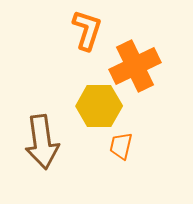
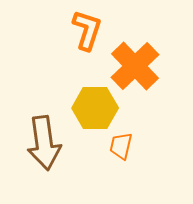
orange cross: rotated 18 degrees counterclockwise
yellow hexagon: moved 4 px left, 2 px down
brown arrow: moved 2 px right, 1 px down
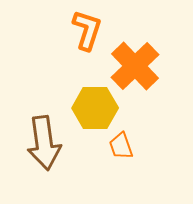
orange trapezoid: rotated 32 degrees counterclockwise
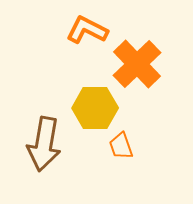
orange L-shape: rotated 81 degrees counterclockwise
orange cross: moved 2 px right, 2 px up
brown arrow: moved 1 px down; rotated 18 degrees clockwise
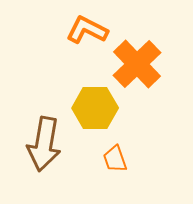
orange trapezoid: moved 6 px left, 13 px down
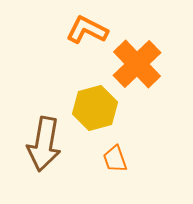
yellow hexagon: rotated 15 degrees counterclockwise
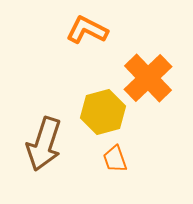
orange cross: moved 11 px right, 14 px down
yellow hexagon: moved 8 px right, 4 px down
brown arrow: rotated 8 degrees clockwise
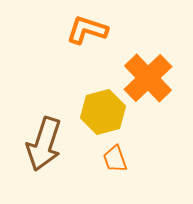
orange L-shape: rotated 9 degrees counterclockwise
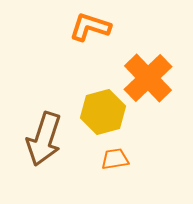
orange L-shape: moved 3 px right, 3 px up
brown arrow: moved 5 px up
orange trapezoid: rotated 100 degrees clockwise
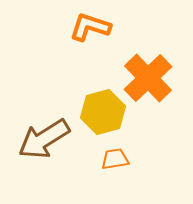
brown arrow: rotated 40 degrees clockwise
